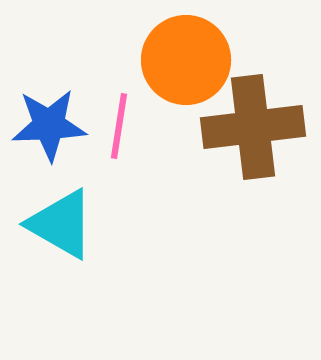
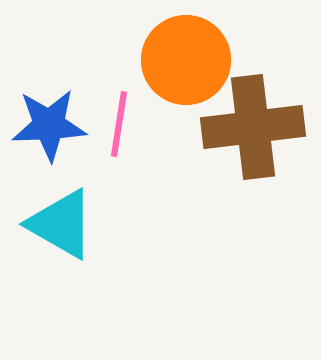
pink line: moved 2 px up
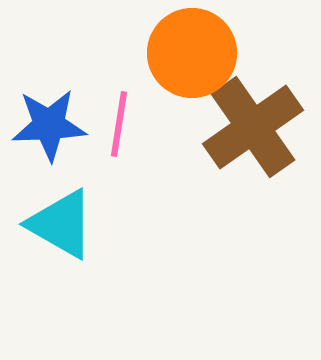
orange circle: moved 6 px right, 7 px up
brown cross: rotated 28 degrees counterclockwise
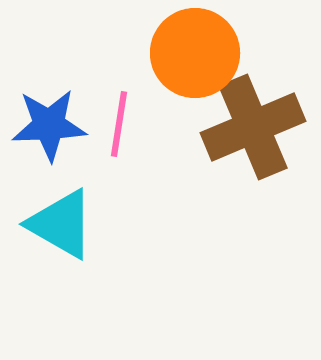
orange circle: moved 3 px right
brown cross: rotated 12 degrees clockwise
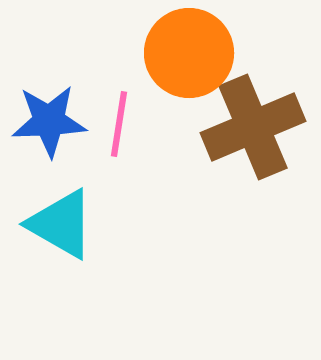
orange circle: moved 6 px left
blue star: moved 4 px up
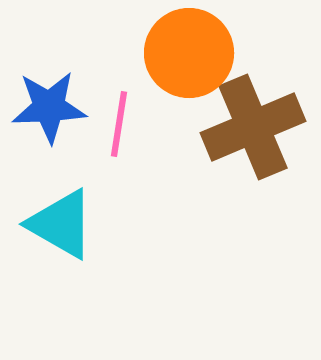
blue star: moved 14 px up
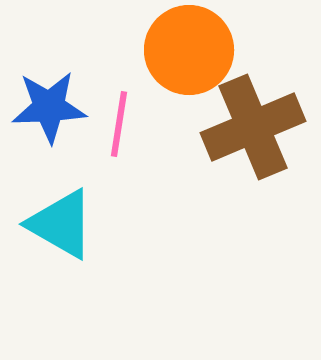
orange circle: moved 3 px up
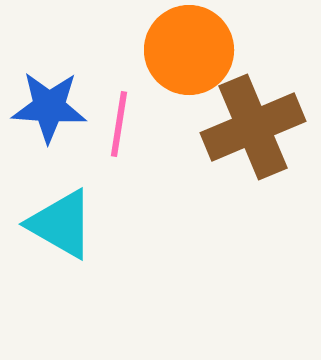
blue star: rotated 6 degrees clockwise
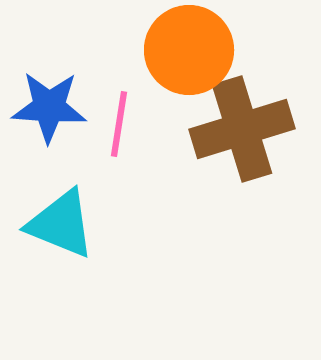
brown cross: moved 11 px left, 2 px down; rotated 6 degrees clockwise
cyan triangle: rotated 8 degrees counterclockwise
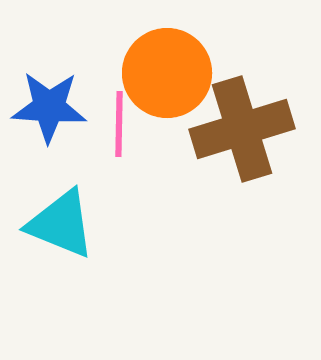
orange circle: moved 22 px left, 23 px down
pink line: rotated 8 degrees counterclockwise
